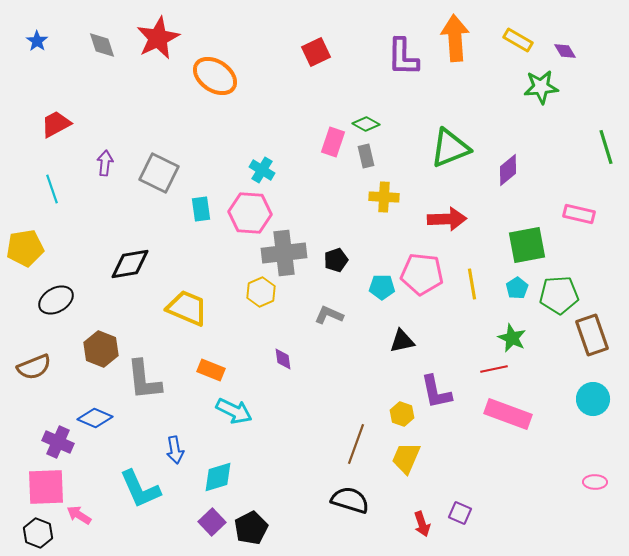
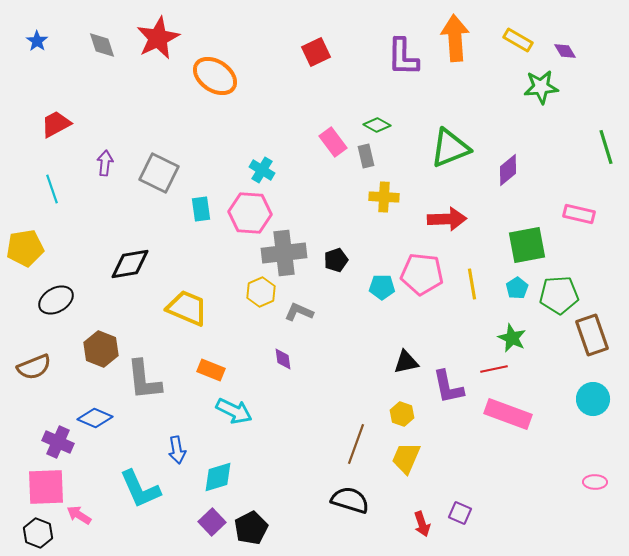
green diamond at (366, 124): moved 11 px right, 1 px down
pink rectangle at (333, 142): rotated 56 degrees counterclockwise
gray L-shape at (329, 315): moved 30 px left, 3 px up
black triangle at (402, 341): moved 4 px right, 21 px down
purple L-shape at (436, 392): moved 12 px right, 5 px up
blue arrow at (175, 450): moved 2 px right
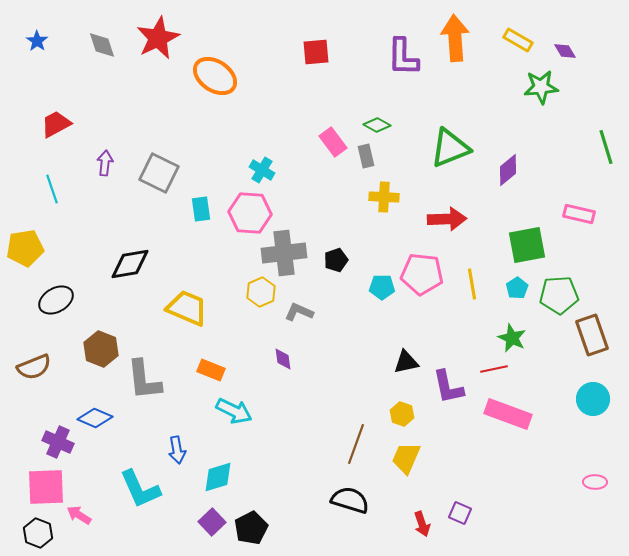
red square at (316, 52): rotated 20 degrees clockwise
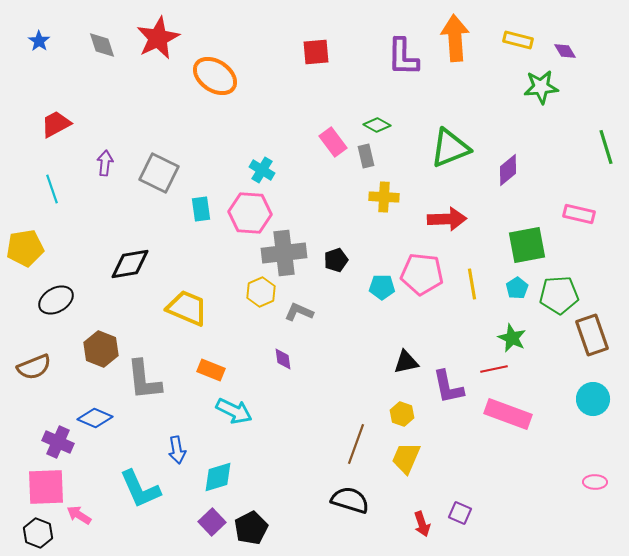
yellow rectangle at (518, 40): rotated 16 degrees counterclockwise
blue star at (37, 41): moved 2 px right
